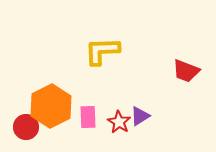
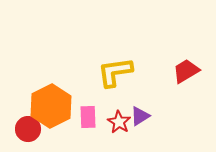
yellow L-shape: moved 13 px right, 21 px down; rotated 6 degrees counterclockwise
red trapezoid: rotated 128 degrees clockwise
red circle: moved 2 px right, 2 px down
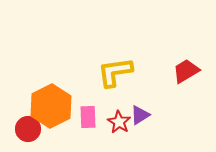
purple triangle: moved 1 px up
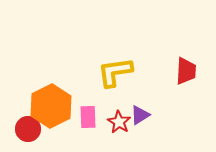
red trapezoid: rotated 124 degrees clockwise
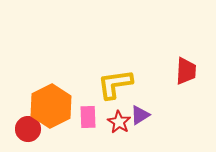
yellow L-shape: moved 12 px down
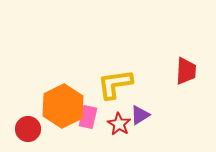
orange hexagon: moved 12 px right
pink rectangle: rotated 15 degrees clockwise
red star: moved 2 px down
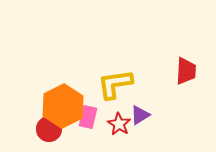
red circle: moved 21 px right
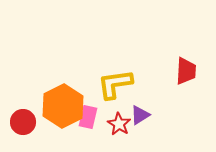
red circle: moved 26 px left, 7 px up
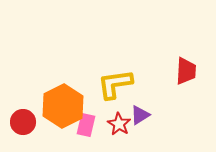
pink rectangle: moved 2 px left, 8 px down
